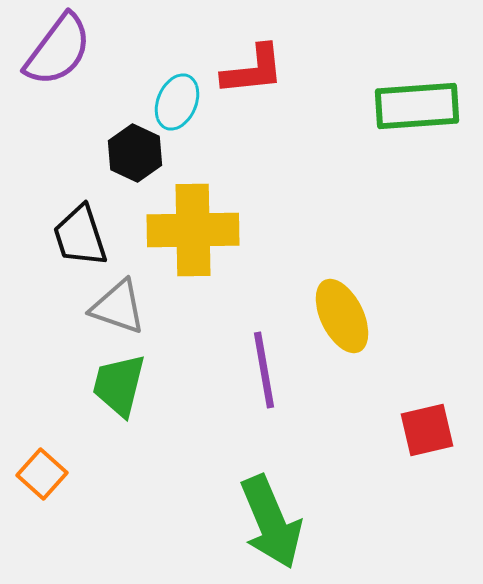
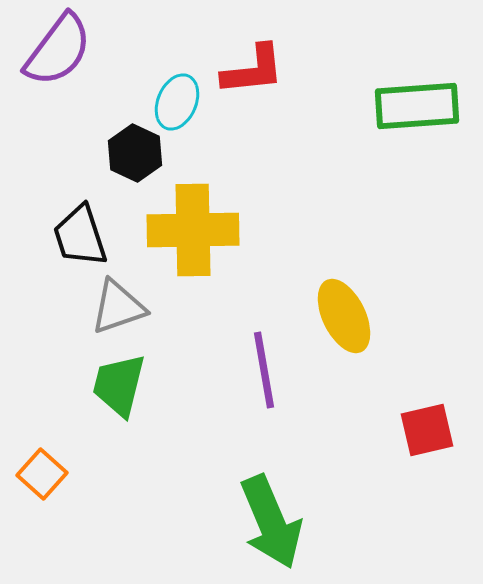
gray triangle: rotated 38 degrees counterclockwise
yellow ellipse: moved 2 px right
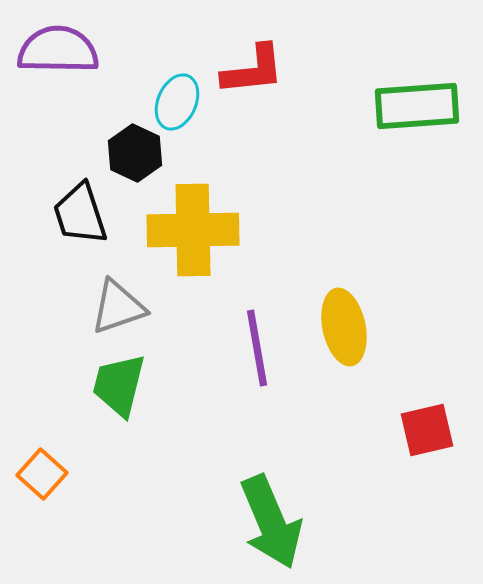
purple semicircle: rotated 126 degrees counterclockwise
black trapezoid: moved 22 px up
yellow ellipse: moved 11 px down; rotated 14 degrees clockwise
purple line: moved 7 px left, 22 px up
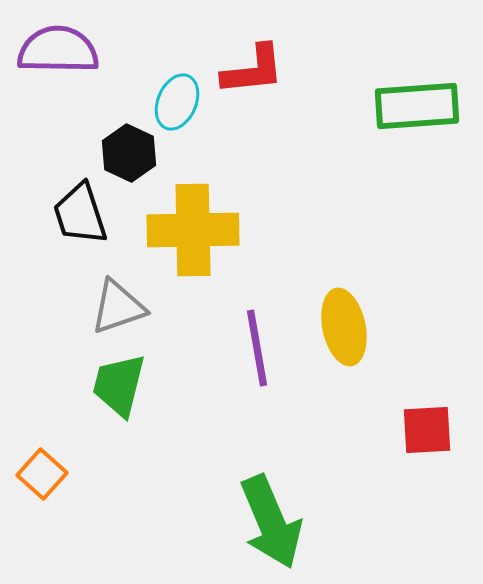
black hexagon: moved 6 px left
red square: rotated 10 degrees clockwise
